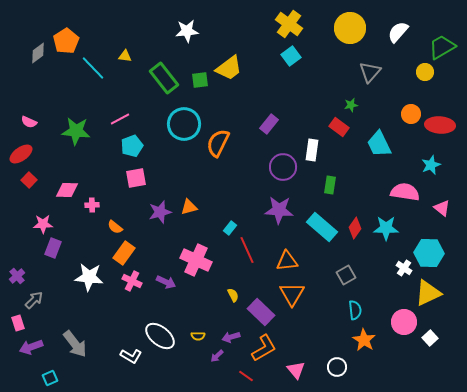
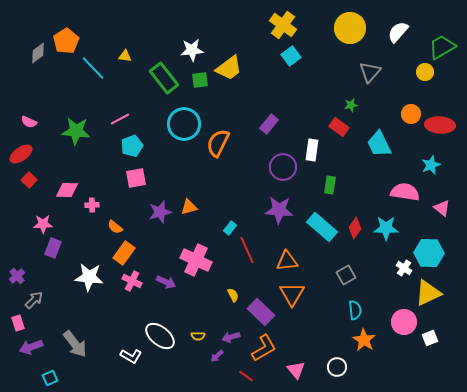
yellow cross at (289, 24): moved 6 px left, 1 px down
white star at (187, 31): moved 5 px right, 19 px down
white square at (430, 338): rotated 21 degrees clockwise
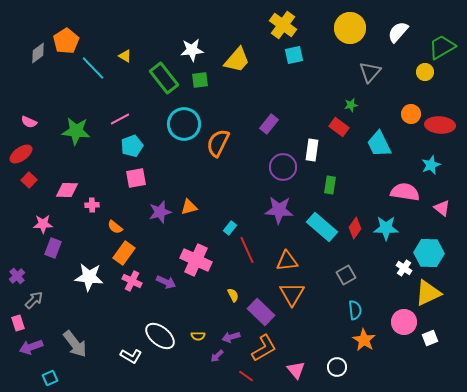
yellow triangle at (125, 56): rotated 24 degrees clockwise
cyan square at (291, 56): moved 3 px right, 1 px up; rotated 24 degrees clockwise
yellow trapezoid at (229, 68): moved 8 px right, 8 px up; rotated 12 degrees counterclockwise
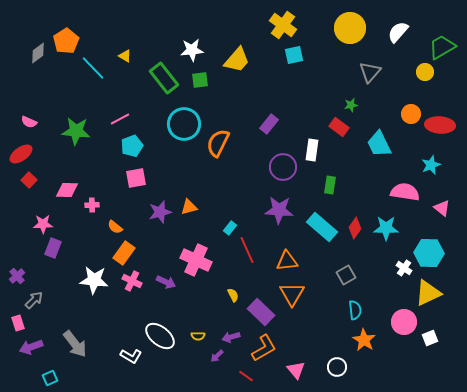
white star at (89, 277): moved 5 px right, 3 px down
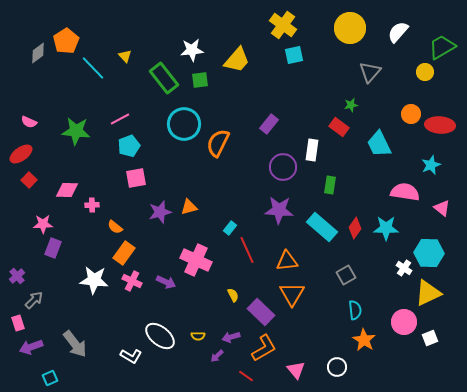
yellow triangle at (125, 56): rotated 16 degrees clockwise
cyan pentagon at (132, 146): moved 3 px left
